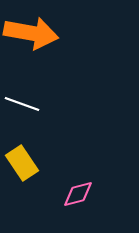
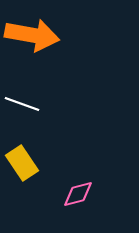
orange arrow: moved 1 px right, 2 px down
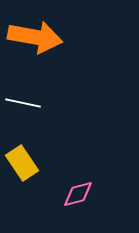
orange arrow: moved 3 px right, 2 px down
white line: moved 1 px right, 1 px up; rotated 8 degrees counterclockwise
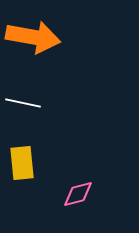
orange arrow: moved 2 px left
yellow rectangle: rotated 28 degrees clockwise
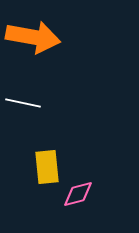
yellow rectangle: moved 25 px right, 4 px down
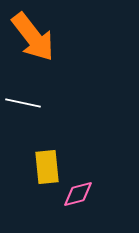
orange arrow: rotated 42 degrees clockwise
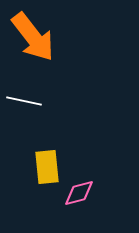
white line: moved 1 px right, 2 px up
pink diamond: moved 1 px right, 1 px up
